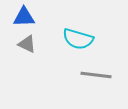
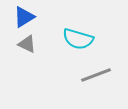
blue triangle: rotated 30 degrees counterclockwise
gray line: rotated 28 degrees counterclockwise
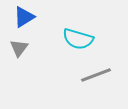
gray triangle: moved 8 px left, 4 px down; rotated 42 degrees clockwise
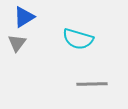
gray triangle: moved 2 px left, 5 px up
gray line: moved 4 px left, 9 px down; rotated 20 degrees clockwise
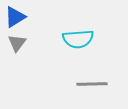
blue triangle: moved 9 px left
cyan semicircle: rotated 20 degrees counterclockwise
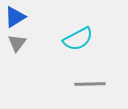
cyan semicircle: rotated 24 degrees counterclockwise
gray line: moved 2 px left
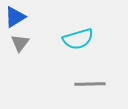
cyan semicircle: rotated 12 degrees clockwise
gray triangle: moved 3 px right
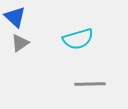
blue triangle: rotated 45 degrees counterclockwise
gray triangle: rotated 18 degrees clockwise
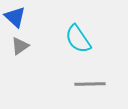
cyan semicircle: rotated 72 degrees clockwise
gray triangle: moved 3 px down
